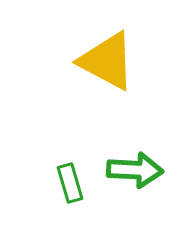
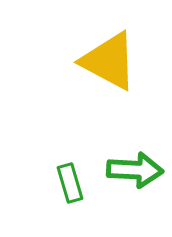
yellow triangle: moved 2 px right
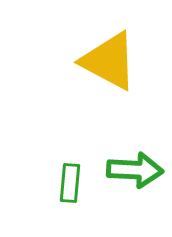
green rectangle: rotated 21 degrees clockwise
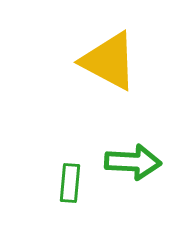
green arrow: moved 2 px left, 8 px up
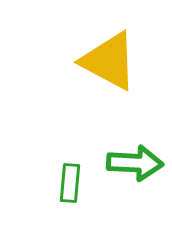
green arrow: moved 2 px right, 1 px down
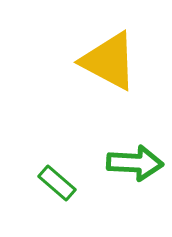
green rectangle: moved 13 px left; rotated 54 degrees counterclockwise
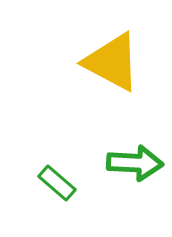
yellow triangle: moved 3 px right, 1 px down
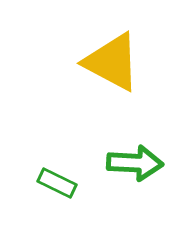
green rectangle: rotated 15 degrees counterclockwise
